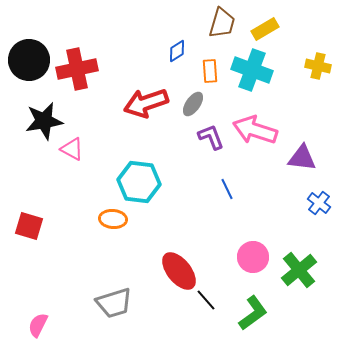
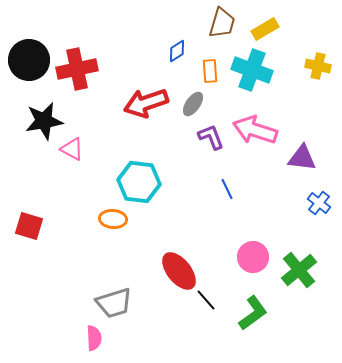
pink semicircle: moved 56 px right, 13 px down; rotated 150 degrees clockwise
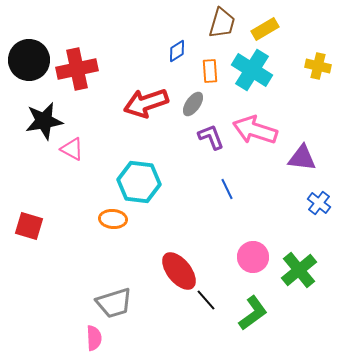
cyan cross: rotated 12 degrees clockwise
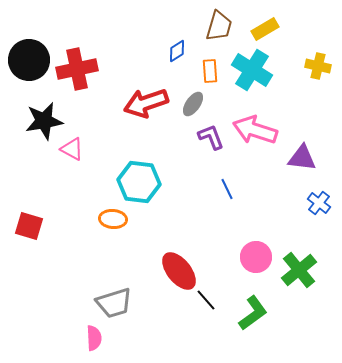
brown trapezoid: moved 3 px left, 3 px down
pink circle: moved 3 px right
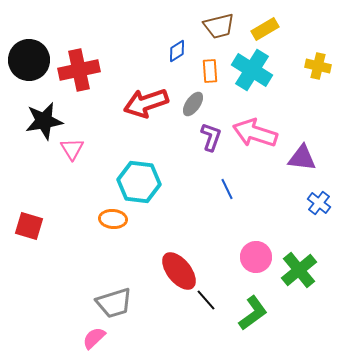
brown trapezoid: rotated 60 degrees clockwise
red cross: moved 2 px right, 1 px down
pink arrow: moved 3 px down
purple L-shape: rotated 40 degrees clockwise
pink triangle: rotated 30 degrees clockwise
pink semicircle: rotated 130 degrees counterclockwise
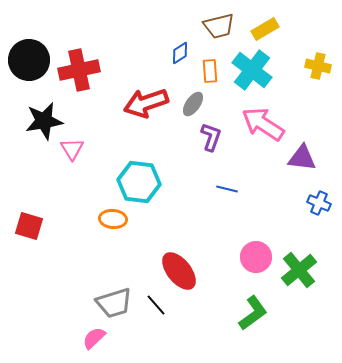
blue diamond: moved 3 px right, 2 px down
cyan cross: rotated 6 degrees clockwise
pink arrow: moved 8 px right, 9 px up; rotated 15 degrees clockwise
blue line: rotated 50 degrees counterclockwise
blue cross: rotated 15 degrees counterclockwise
black line: moved 50 px left, 5 px down
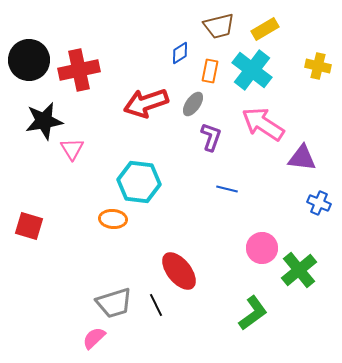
orange rectangle: rotated 15 degrees clockwise
pink circle: moved 6 px right, 9 px up
black line: rotated 15 degrees clockwise
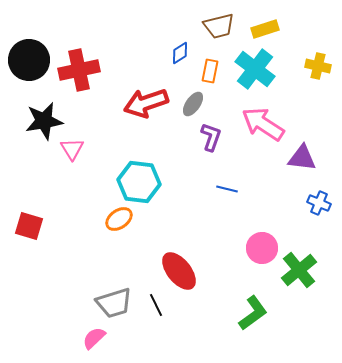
yellow rectangle: rotated 12 degrees clockwise
cyan cross: moved 3 px right, 1 px up
orange ellipse: moved 6 px right; rotated 40 degrees counterclockwise
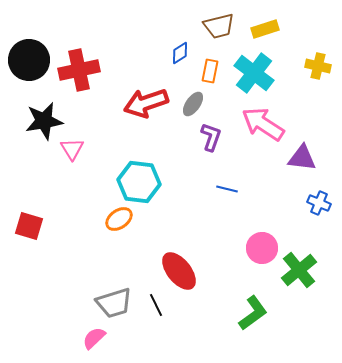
cyan cross: moved 1 px left, 4 px down
